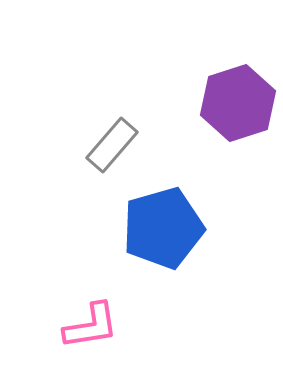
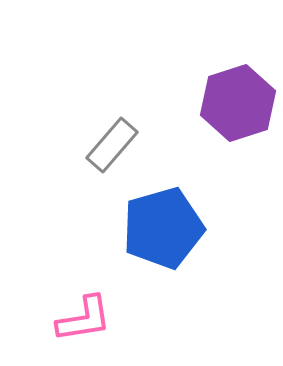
pink L-shape: moved 7 px left, 7 px up
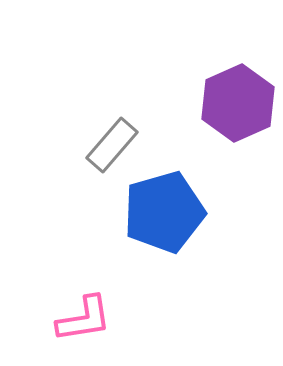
purple hexagon: rotated 6 degrees counterclockwise
blue pentagon: moved 1 px right, 16 px up
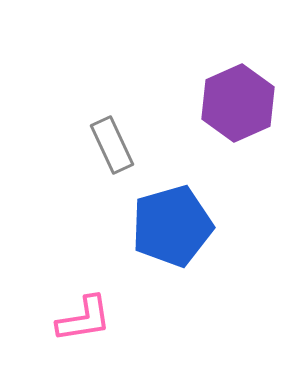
gray rectangle: rotated 66 degrees counterclockwise
blue pentagon: moved 8 px right, 14 px down
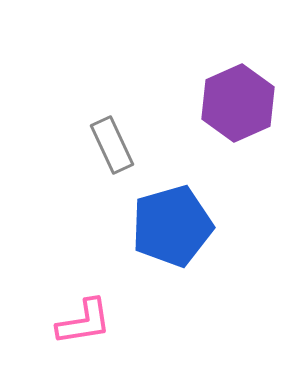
pink L-shape: moved 3 px down
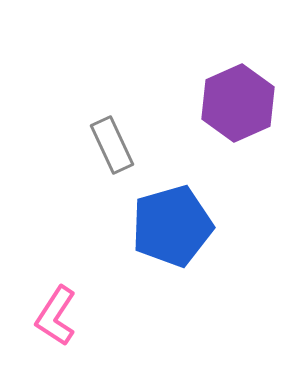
pink L-shape: moved 28 px left, 6 px up; rotated 132 degrees clockwise
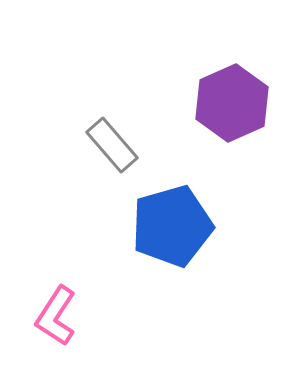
purple hexagon: moved 6 px left
gray rectangle: rotated 16 degrees counterclockwise
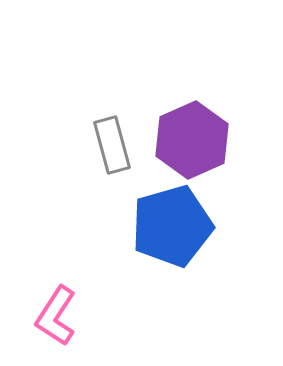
purple hexagon: moved 40 px left, 37 px down
gray rectangle: rotated 26 degrees clockwise
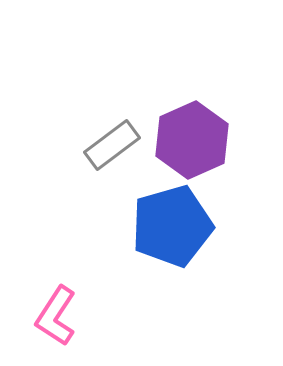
gray rectangle: rotated 68 degrees clockwise
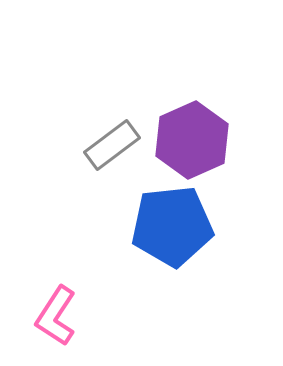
blue pentagon: rotated 10 degrees clockwise
